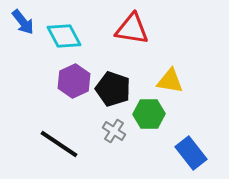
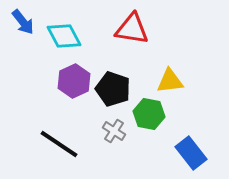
yellow triangle: rotated 16 degrees counterclockwise
green hexagon: rotated 12 degrees clockwise
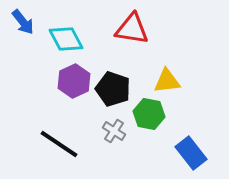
cyan diamond: moved 2 px right, 3 px down
yellow triangle: moved 3 px left
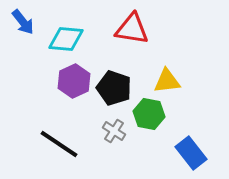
cyan diamond: rotated 57 degrees counterclockwise
black pentagon: moved 1 px right, 1 px up
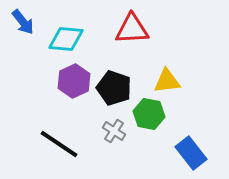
red triangle: rotated 12 degrees counterclockwise
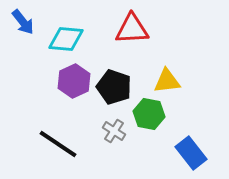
black pentagon: moved 1 px up
black line: moved 1 px left
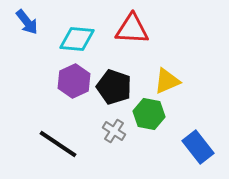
blue arrow: moved 4 px right
red triangle: rotated 6 degrees clockwise
cyan diamond: moved 11 px right
yellow triangle: rotated 16 degrees counterclockwise
blue rectangle: moved 7 px right, 6 px up
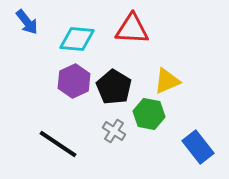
black pentagon: rotated 12 degrees clockwise
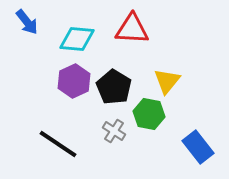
yellow triangle: rotated 28 degrees counterclockwise
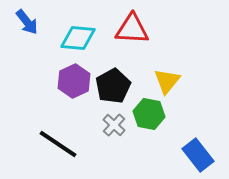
cyan diamond: moved 1 px right, 1 px up
black pentagon: moved 1 px left, 1 px up; rotated 12 degrees clockwise
gray cross: moved 6 px up; rotated 10 degrees clockwise
blue rectangle: moved 8 px down
